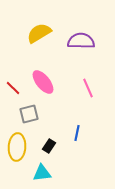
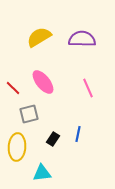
yellow semicircle: moved 4 px down
purple semicircle: moved 1 px right, 2 px up
blue line: moved 1 px right, 1 px down
black rectangle: moved 4 px right, 7 px up
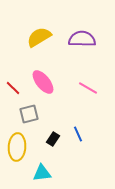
pink line: rotated 36 degrees counterclockwise
blue line: rotated 35 degrees counterclockwise
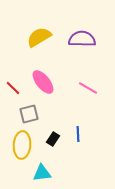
blue line: rotated 21 degrees clockwise
yellow ellipse: moved 5 px right, 2 px up
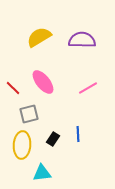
purple semicircle: moved 1 px down
pink line: rotated 60 degrees counterclockwise
